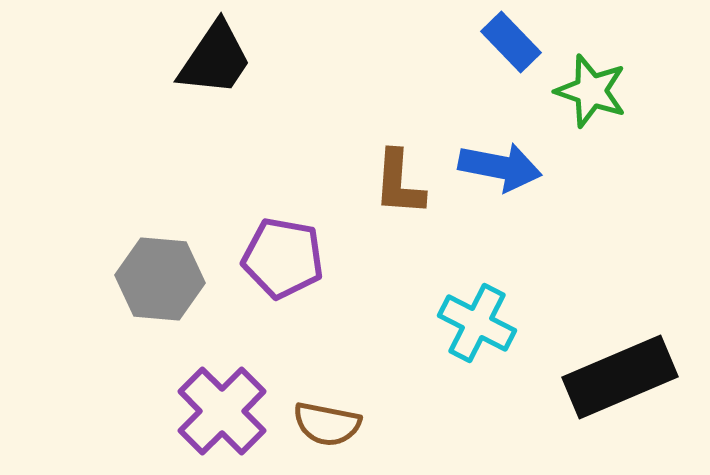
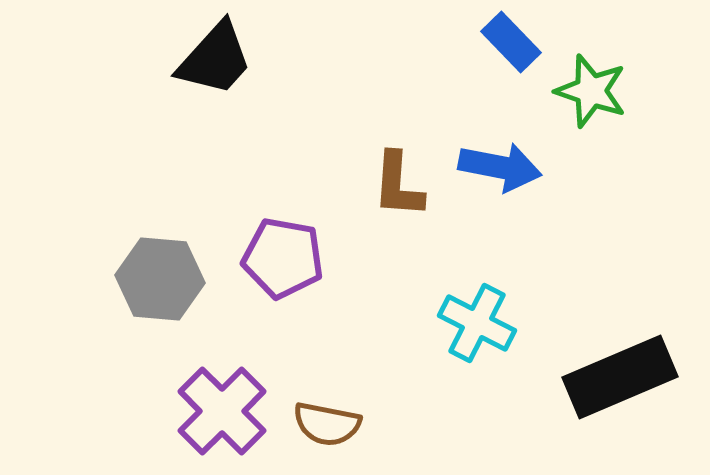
black trapezoid: rotated 8 degrees clockwise
brown L-shape: moved 1 px left, 2 px down
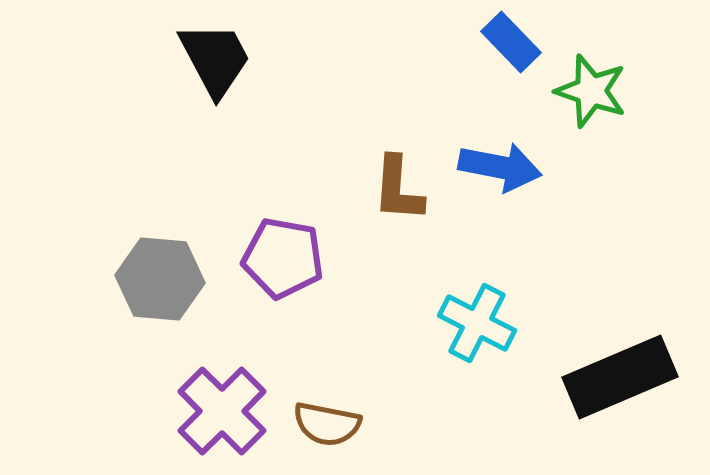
black trapezoid: rotated 70 degrees counterclockwise
brown L-shape: moved 4 px down
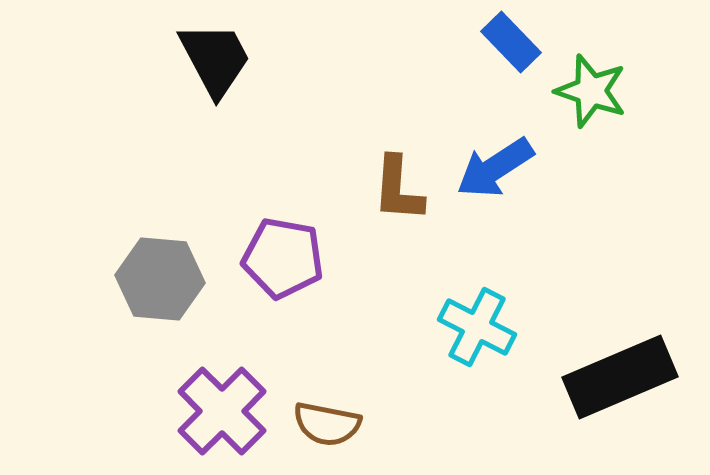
blue arrow: moved 5 px left, 1 px down; rotated 136 degrees clockwise
cyan cross: moved 4 px down
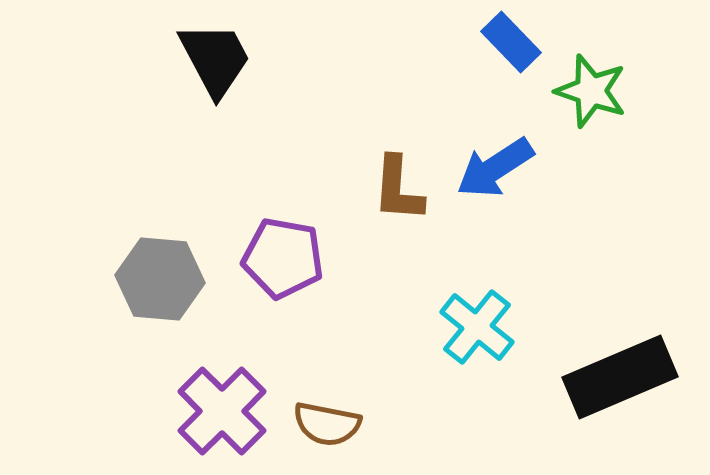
cyan cross: rotated 12 degrees clockwise
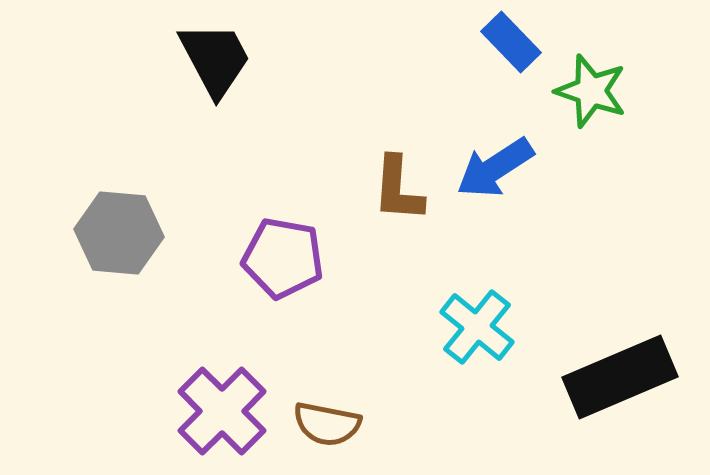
gray hexagon: moved 41 px left, 46 px up
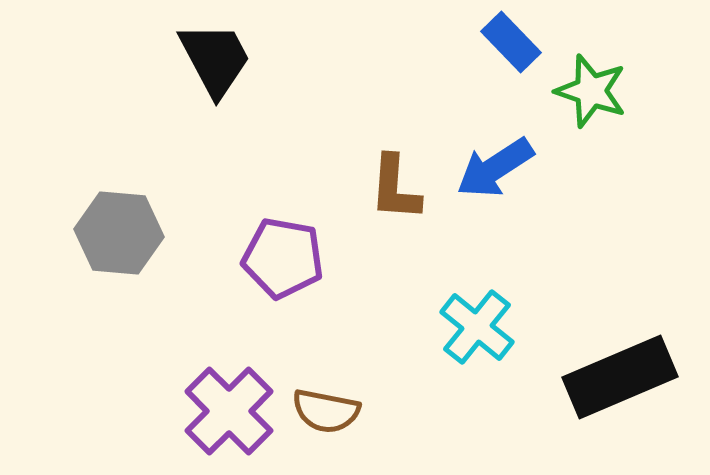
brown L-shape: moved 3 px left, 1 px up
purple cross: moved 7 px right
brown semicircle: moved 1 px left, 13 px up
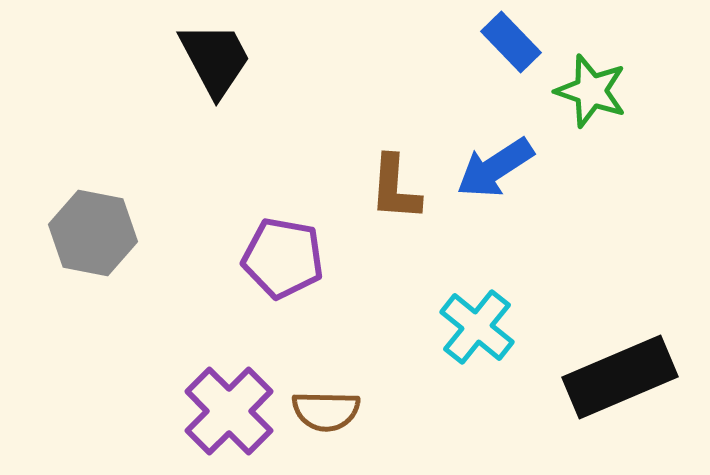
gray hexagon: moved 26 px left; rotated 6 degrees clockwise
brown semicircle: rotated 10 degrees counterclockwise
